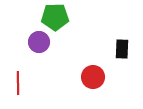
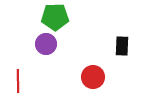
purple circle: moved 7 px right, 2 px down
black rectangle: moved 3 px up
red line: moved 2 px up
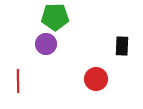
red circle: moved 3 px right, 2 px down
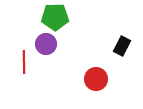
black rectangle: rotated 24 degrees clockwise
red line: moved 6 px right, 19 px up
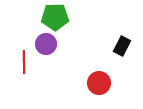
red circle: moved 3 px right, 4 px down
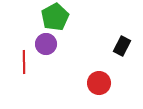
green pentagon: rotated 28 degrees counterclockwise
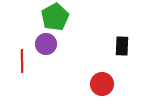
black rectangle: rotated 24 degrees counterclockwise
red line: moved 2 px left, 1 px up
red circle: moved 3 px right, 1 px down
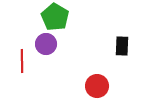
green pentagon: rotated 12 degrees counterclockwise
red circle: moved 5 px left, 2 px down
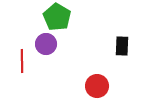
green pentagon: moved 2 px right
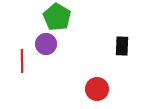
red circle: moved 3 px down
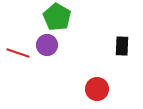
purple circle: moved 1 px right, 1 px down
red line: moved 4 px left, 8 px up; rotated 70 degrees counterclockwise
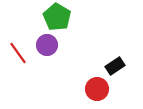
black rectangle: moved 7 px left, 20 px down; rotated 54 degrees clockwise
red line: rotated 35 degrees clockwise
